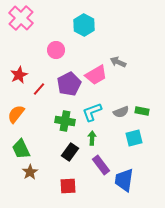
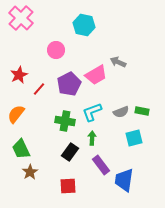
cyan hexagon: rotated 15 degrees counterclockwise
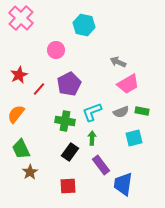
pink trapezoid: moved 32 px right, 9 px down
blue trapezoid: moved 1 px left, 4 px down
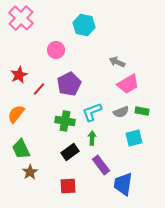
gray arrow: moved 1 px left
black rectangle: rotated 18 degrees clockwise
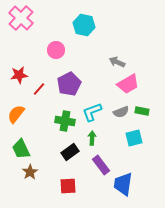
red star: rotated 18 degrees clockwise
